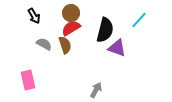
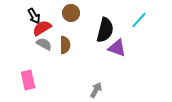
red semicircle: moved 29 px left
brown semicircle: rotated 18 degrees clockwise
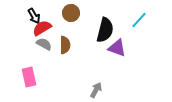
pink rectangle: moved 1 px right, 3 px up
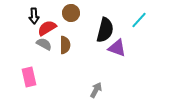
black arrow: rotated 28 degrees clockwise
red semicircle: moved 5 px right
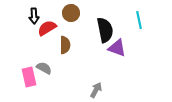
cyan line: rotated 54 degrees counterclockwise
black semicircle: rotated 25 degrees counterclockwise
gray semicircle: moved 24 px down
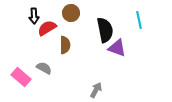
pink rectangle: moved 8 px left; rotated 36 degrees counterclockwise
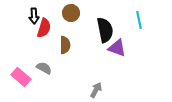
red semicircle: moved 3 px left; rotated 138 degrees clockwise
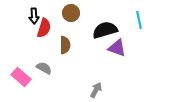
black semicircle: rotated 95 degrees counterclockwise
